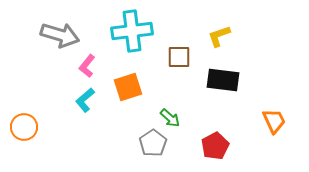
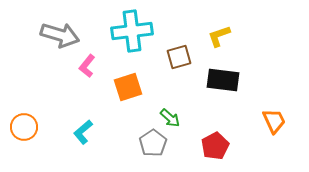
brown square: rotated 15 degrees counterclockwise
cyan L-shape: moved 2 px left, 32 px down
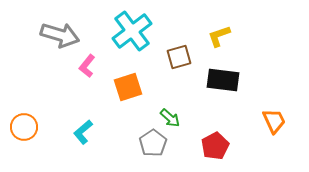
cyan cross: rotated 30 degrees counterclockwise
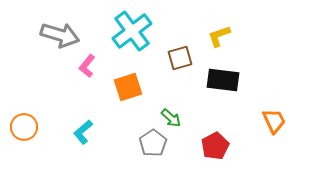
brown square: moved 1 px right, 1 px down
green arrow: moved 1 px right
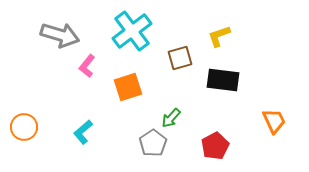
green arrow: rotated 90 degrees clockwise
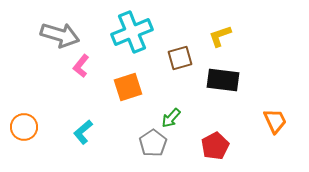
cyan cross: moved 1 px down; rotated 15 degrees clockwise
yellow L-shape: moved 1 px right
pink L-shape: moved 6 px left
orange trapezoid: moved 1 px right
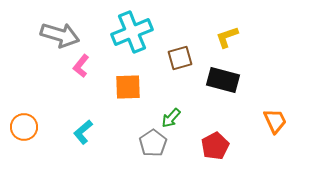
yellow L-shape: moved 7 px right, 1 px down
black rectangle: rotated 8 degrees clockwise
orange square: rotated 16 degrees clockwise
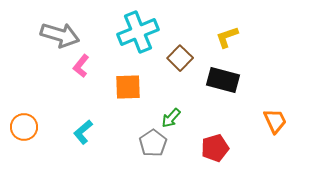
cyan cross: moved 6 px right
brown square: rotated 30 degrees counterclockwise
red pentagon: moved 2 px down; rotated 12 degrees clockwise
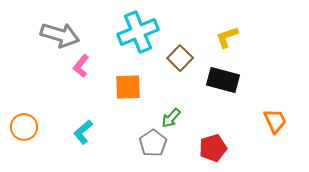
red pentagon: moved 2 px left
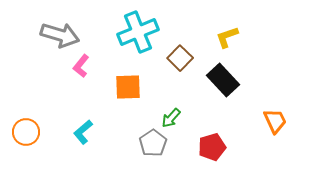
black rectangle: rotated 32 degrees clockwise
orange circle: moved 2 px right, 5 px down
red pentagon: moved 1 px left, 1 px up
